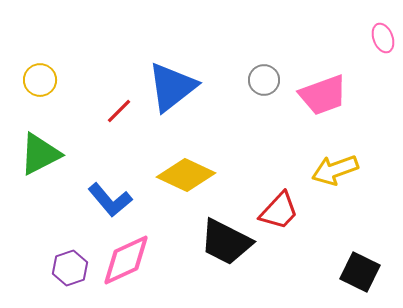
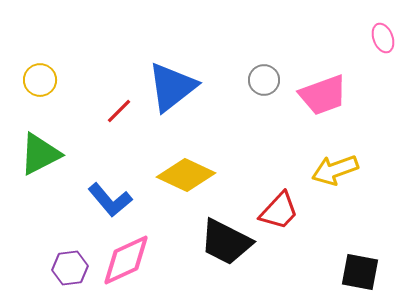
purple hexagon: rotated 12 degrees clockwise
black square: rotated 15 degrees counterclockwise
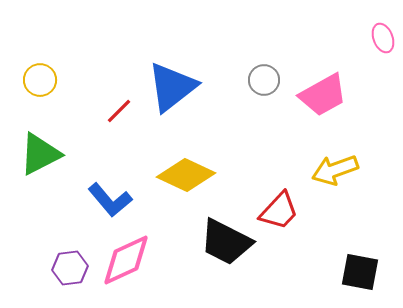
pink trapezoid: rotated 9 degrees counterclockwise
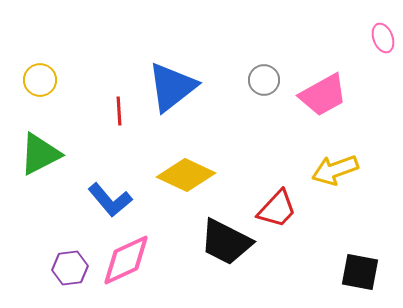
red line: rotated 48 degrees counterclockwise
red trapezoid: moved 2 px left, 2 px up
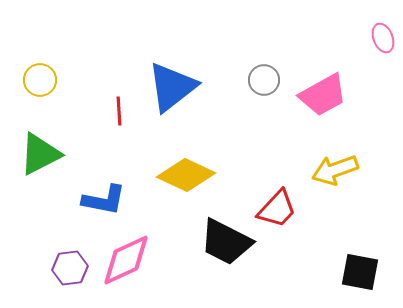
blue L-shape: moved 6 px left; rotated 39 degrees counterclockwise
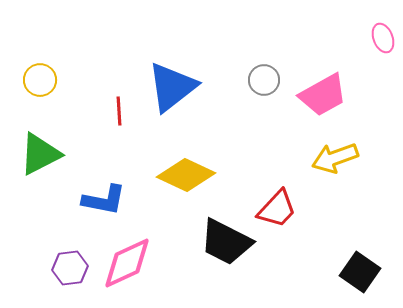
yellow arrow: moved 12 px up
pink diamond: moved 1 px right, 3 px down
black square: rotated 24 degrees clockwise
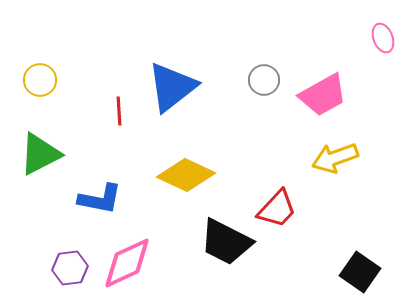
blue L-shape: moved 4 px left, 1 px up
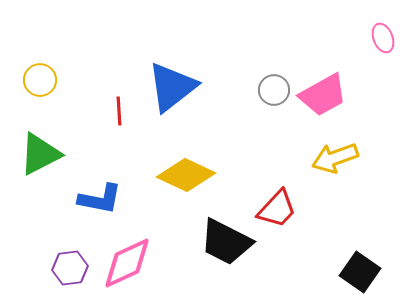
gray circle: moved 10 px right, 10 px down
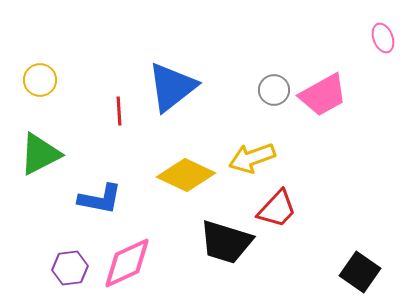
yellow arrow: moved 83 px left
black trapezoid: rotated 10 degrees counterclockwise
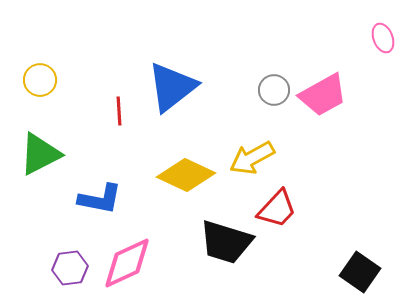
yellow arrow: rotated 9 degrees counterclockwise
